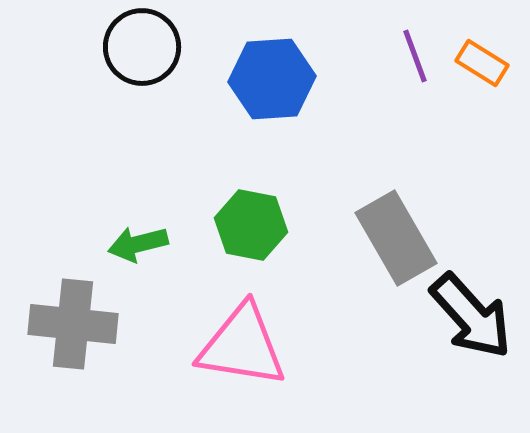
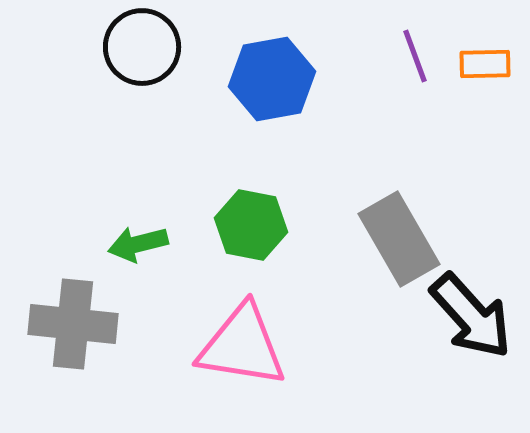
orange rectangle: moved 3 px right, 1 px down; rotated 33 degrees counterclockwise
blue hexagon: rotated 6 degrees counterclockwise
gray rectangle: moved 3 px right, 1 px down
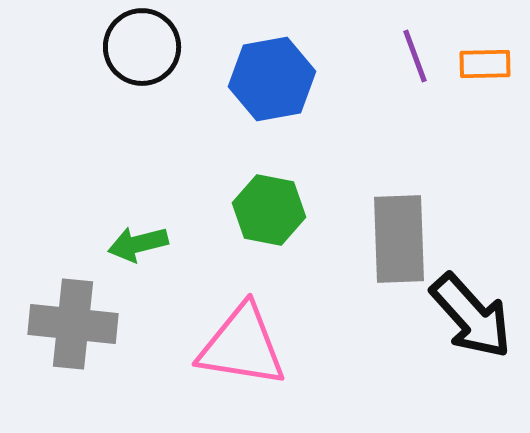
green hexagon: moved 18 px right, 15 px up
gray rectangle: rotated 28 degrees clockwise
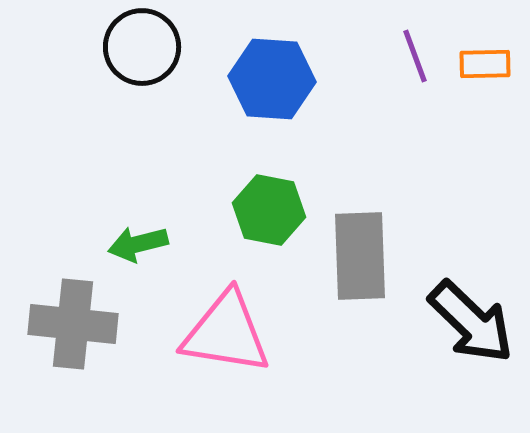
blue hexagon: rotated 14 degrees clockwise
gray rectangle: moved 39 px left, 17 px down
black arrow: moved 6 px down; rotated 4 degrees counterclockwise
pink triangle: moved 16 px left, 13 px up
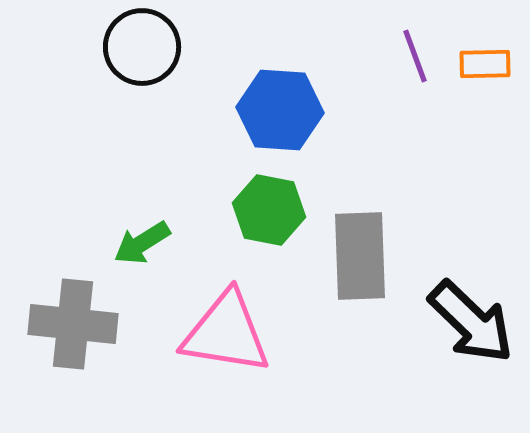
blue hexagon: moved 8 px right, 31 px down
green arrow: moved 4 px right, 1 px up; rotated 18 degrees counterclockwise
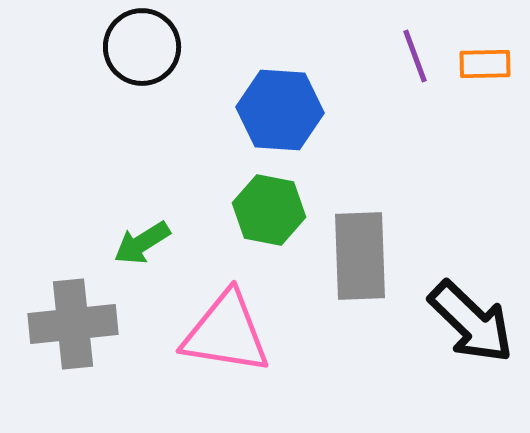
gray cross: rotated 12 degrees counterclockwise
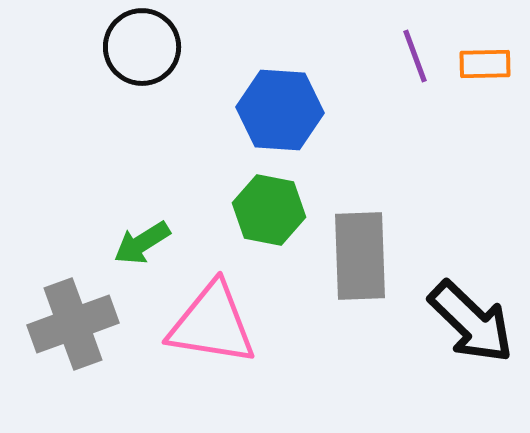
gray cross: rotated 14 degrees counterclockwise
pink triangle: moved 14 px left, 9 px up
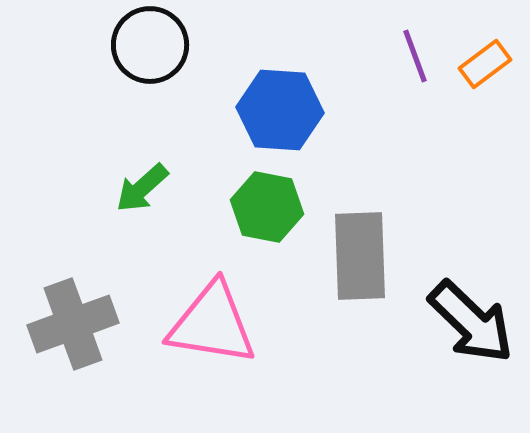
black circle: moved 8 px right, 2 px up
orange rectangle: rotated 36 degrees counterclockwise
green hexagon: moved 2 px left, 3 px up
green arrow: moved 55 px up; rotated 10 degrees counterclockwise
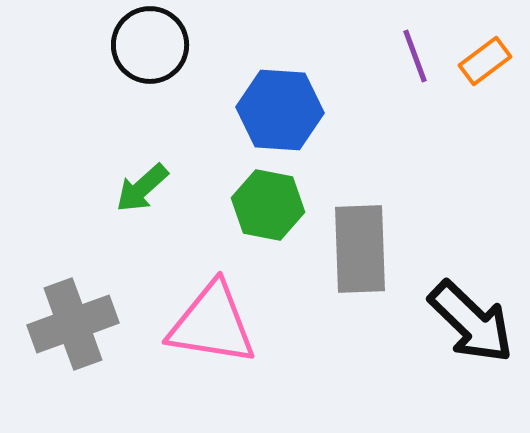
orange rectangle: moved 3 px up
green hexagon: moved 1 px right, 2 px up
gray rectangle: moved 7 px up
